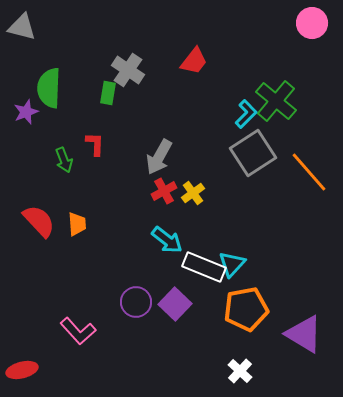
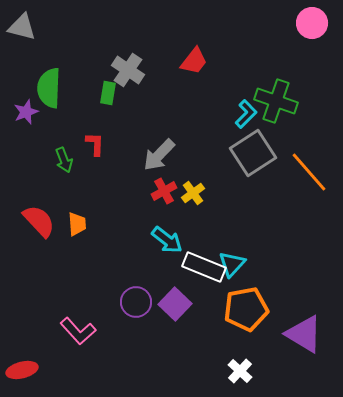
green cross: rotated 21 degrees counterclockwise
gray arrow: moved 2 px up; rotated 15 degrees clockwise
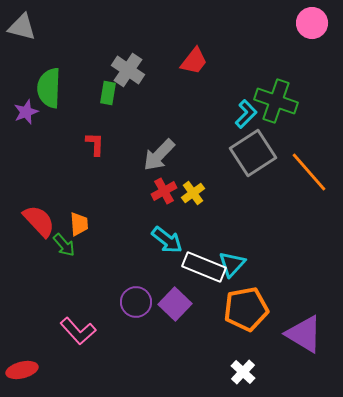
green arrow: moved 85 px down; rotated 20 degrees counterclockwise
orange trapezoid: moved 2 px right
white cross: moved 3 px right, 1 px down
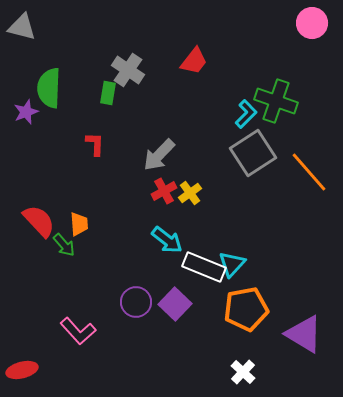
yellow cross: moved 3 px left
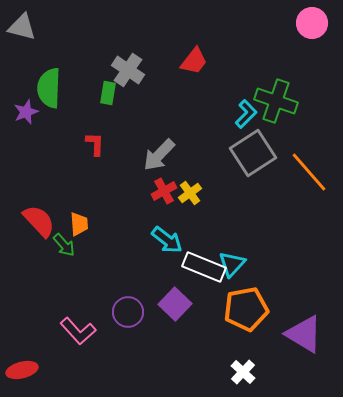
purple circle: moved 8 px left, 10 px down
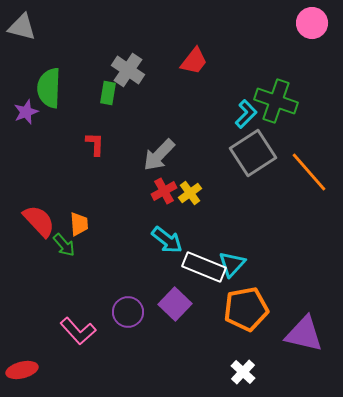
purple triangle: rotated 18 degrees counterclockwise
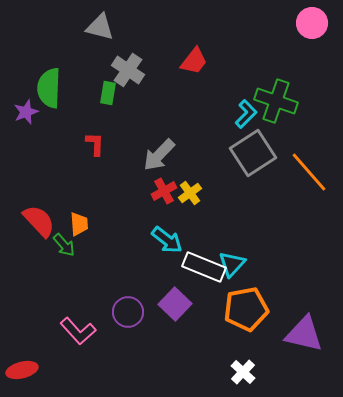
gray triangle: moved 78 px right
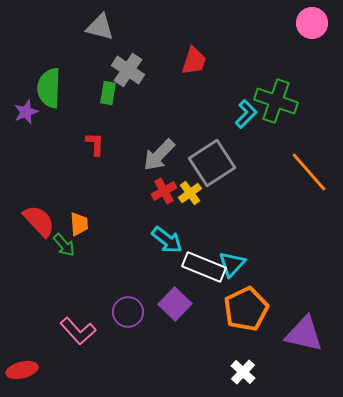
red trapezoid: rotated 20 degrees counterclockwise
gray square: moved 41 px left, 10 px down
orange pentagon: rotated 15 degrees counterclockwise
